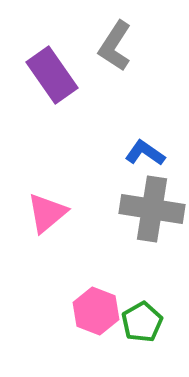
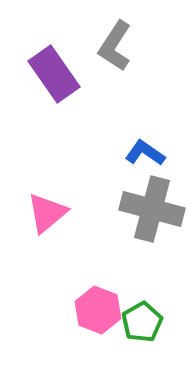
purple rectangle: moved 2 px right, 1 px up
gray cross: rotated 6 degrees clockwise
pink hexagon: moved 2 px right, 1 px up
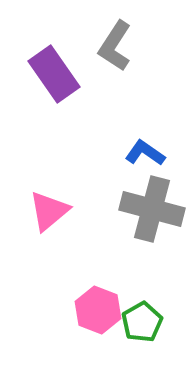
pink triangle: moved 2 px right, 2 px up
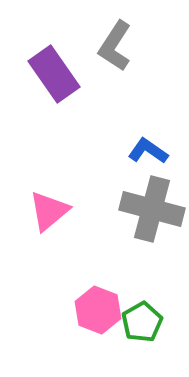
blue L-shape: moved 3 px right, 2 px up
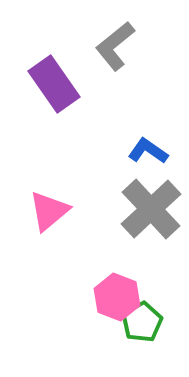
gray L-shape: rotated 18 degrees clockwise
purple rectangle: moved 10 px down
gray cross: moved 1 px left; rotated 32 degrees clockwise
pink hexagon: moved 19 px right, 13 px up
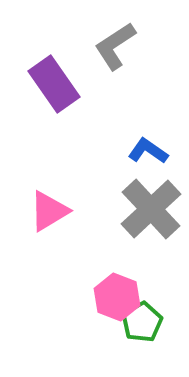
gray L-shape: rotated 6 degrees clockwise
pink triangle: rotated 9 degrees clockwise
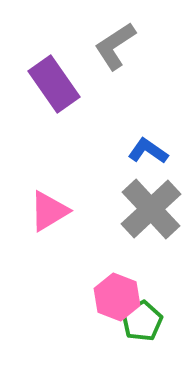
green pentagon: moved 1 px up
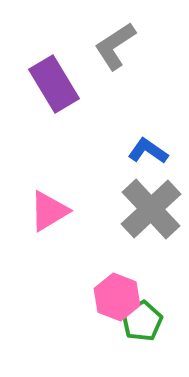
purple rectangle: rotated 4 degrees clockwise
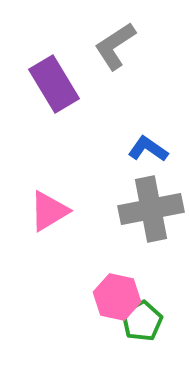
blue L-shape: moved 2 px up
gray cross: rotated 32 degrees clockwise
pink hexagon: rotated 9 degrees counterclockwise
